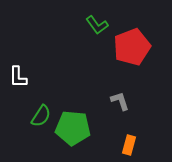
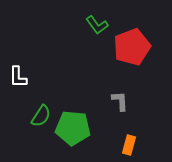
gray L-shape: rotated 15 degrees clockwise
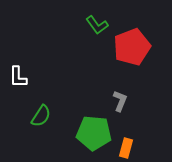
gray L-shape: rotated 25 degrees clockwise
green pentagon: moved 21 px right, 5 px down
orange rectangle: moved 3 px left, 3 px down
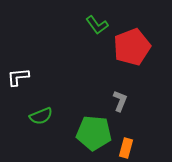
white L-shape: rotated 85 degrees clockwise
green semicircle: rotated 35 degrees clockwise
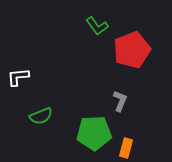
green L-shape: moved 1 px down
red pentagon: moved 3 px down
green pentagon: rotated 8 degrees counterclockwise
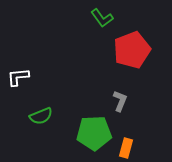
green L-shape: moved 5 px right, 8 px up
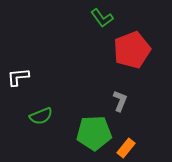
orange rectangle: rotated 24 degrees clockwise
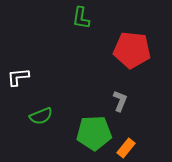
green L-shape: moved 21 px left; rotated 45 degrees clockwise
red pentagon: rotated 27 degrees clockwise
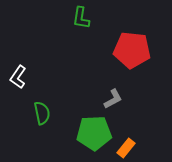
white L-shape: rotated 50 degrees counterclockwise
gray L-shape: moved 7 px left, 2 px up; rotated 40 degrees clockwise
green semicircle: moved 1 px right, 3 px up; rotated 80 degrees counterclockwise
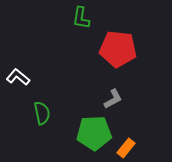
red pentagon: moved 14 px left, 1 px up
white L-shape: rotated 95 degrees clockwise
